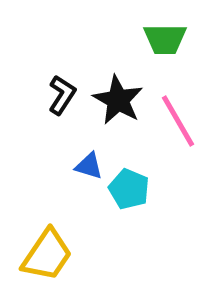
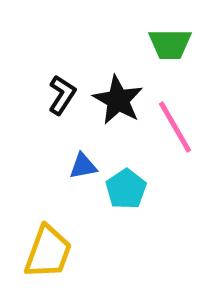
green trapezoid: moved 5 px right, 5 px down
pink line: moved 3 px left, 6 px down
blue triangle: moved 6 px left; rotated 28 degrees counterclockwise
cyan pentagon: moved 3 px left; rotated 15 degrees clockwise
yellow trapezoid: moved 1 px right, 3 px up; rotated 14 degrees counterclockwise
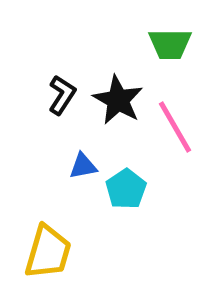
yellow trapezoid: rotated 4 degrees counterclockwise
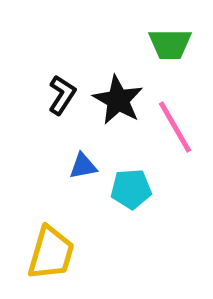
cyan pentagon: moved 5 px right; rotated 30 degrees clockwise
yellow trapezoid: moved 3 px right, 1 px down
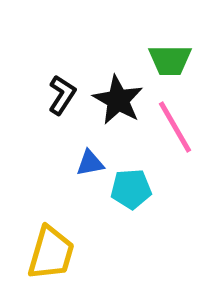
green trapezoid: moved 16 px down
blue triangle: moved 7 px right, 3 px up
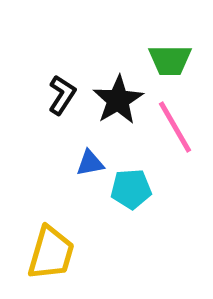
black star: rotated 12 degrees clockwise
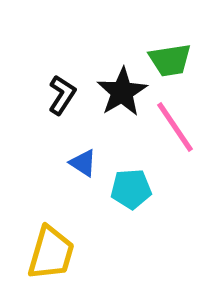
green trapezoid: rotated 9 degrees counterclockwise
black star: moved 4 px right, 8 px up
pink line: rotated 4 degrees counterclockwise
blue triangle: moved 7 px left; rotated 44 degrees clockwise
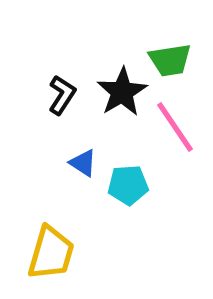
cyan pentagon: moved 3 px left, 4 px up
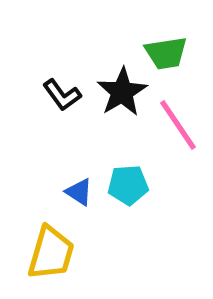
green trapezoid: moved 4 px left, 7 px up
black L-shape: rotated 111 degrees clockwise
pink line: moved 3 px right, 2 px up
blue triangle: moved 4 px left, 29 px down
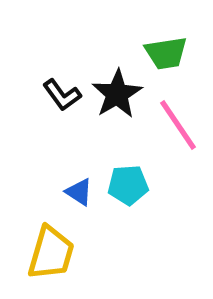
black star: moved 5 px left, 2 px down
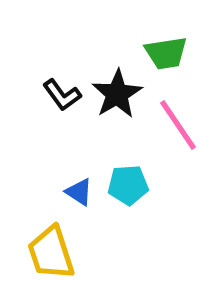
yellow trapezoid: rotated 146 degrees clockwise
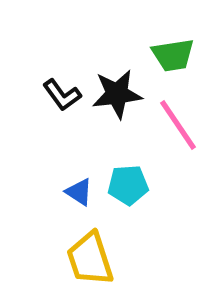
green trapezoid: moved 7 px right, 2 px down
black star: rotated 24 degrees clockwise
yellow trapezoid: moved 39 px right, 6 px down
